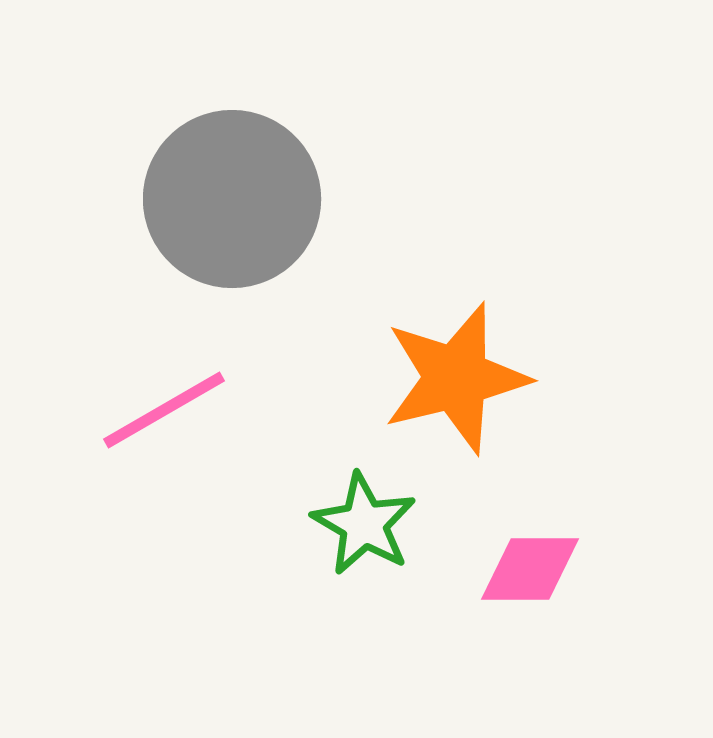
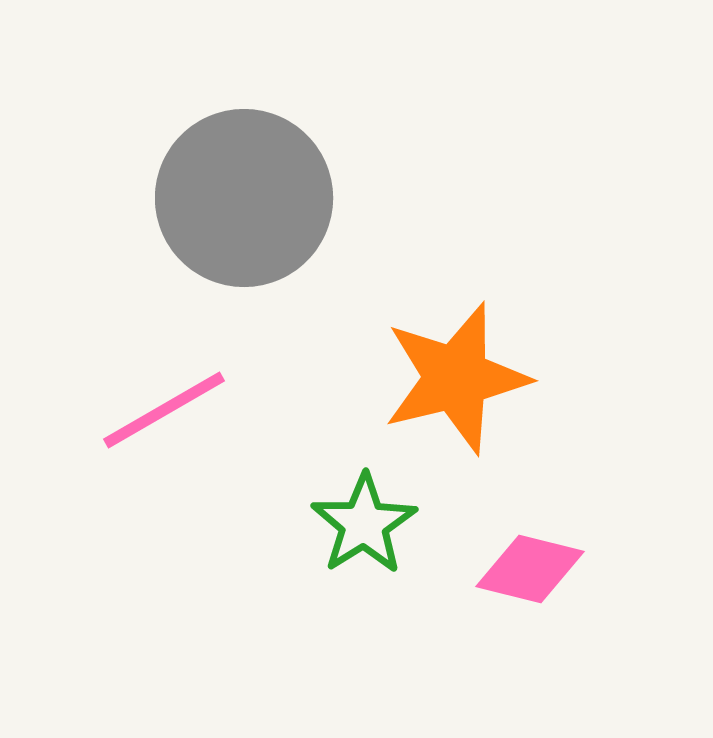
gray circle: moved 12 px right, 1 px up
green star: rotated 10 degrees clockwise
pink diamond: rotated 14 degrees clockwise
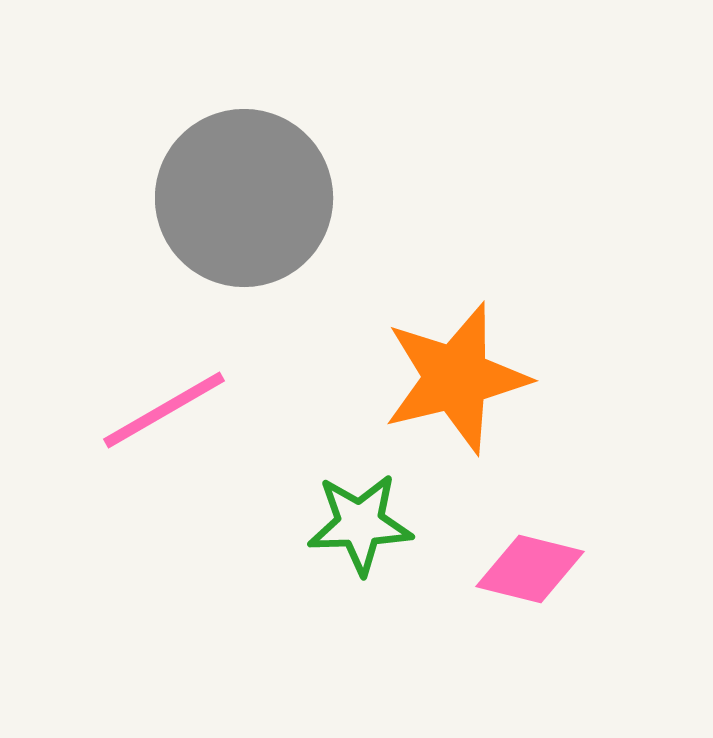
green star: moved 4 px left; rotated 30 degrees clockwise
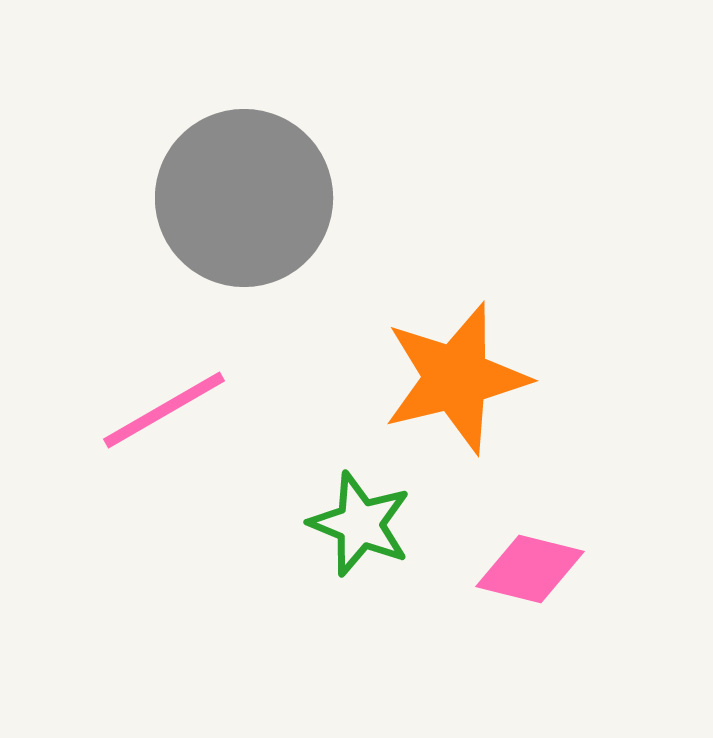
green star: rotated 24 degrees clockwise
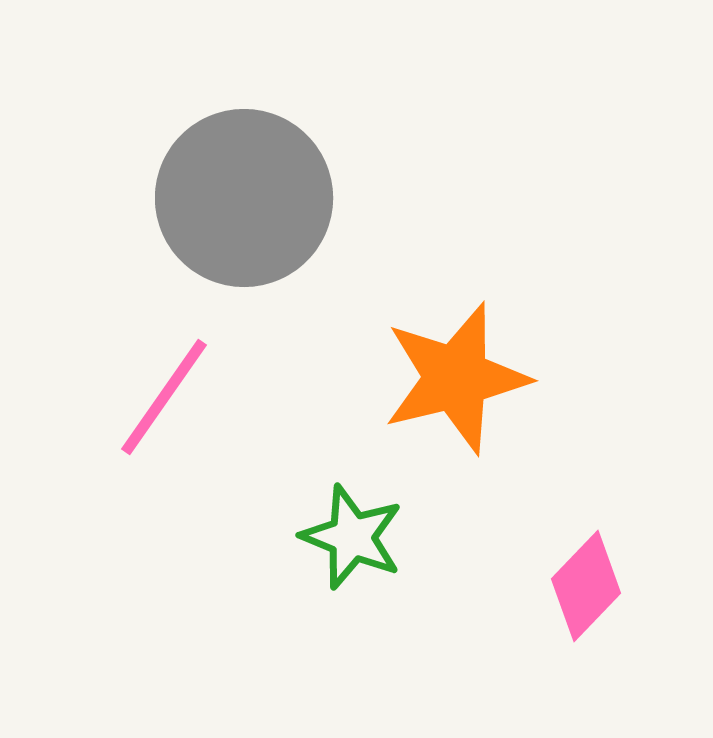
pink line: moved 13 px up; rotated 25 degrees counterclockwise
green star: moved 8 px left, 13 px down
pink diamond: moved 56 px right, 17 px down; rotated 60 degrees counterclockwise
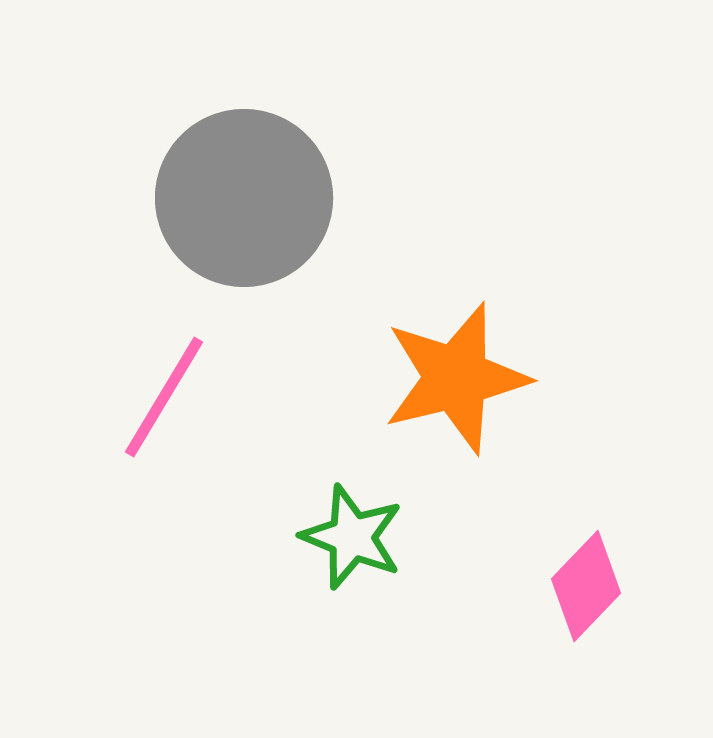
pink line: rotated 4 degrees counterclockwise
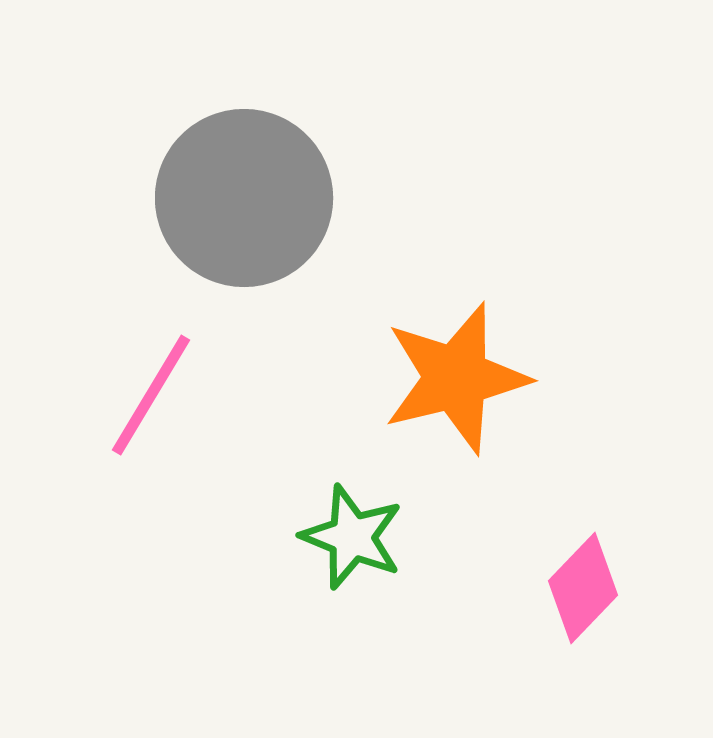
pink line: moved 13 px left, 2 px up
pink diamond: moved 3 px left, 2 px down
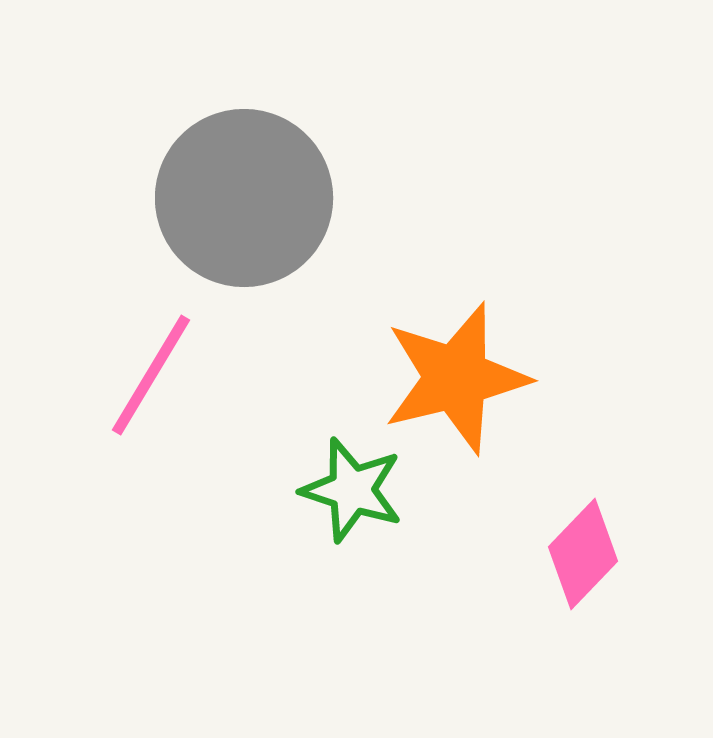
pink line: moved 20 px up
green star: moved 47 px up; rotated 4 degrees counterclockwise
pink diamond: moved 34 px up
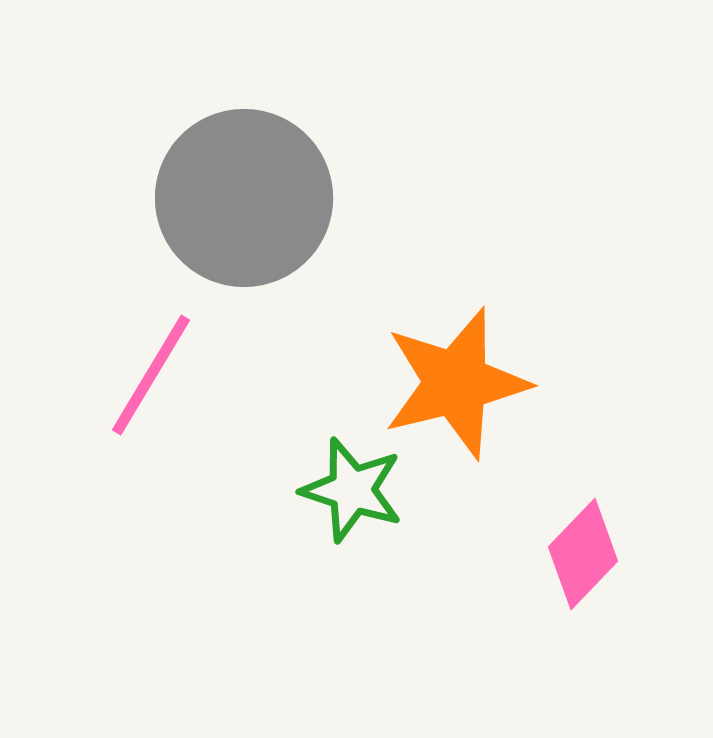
orange star: moved 5 px down
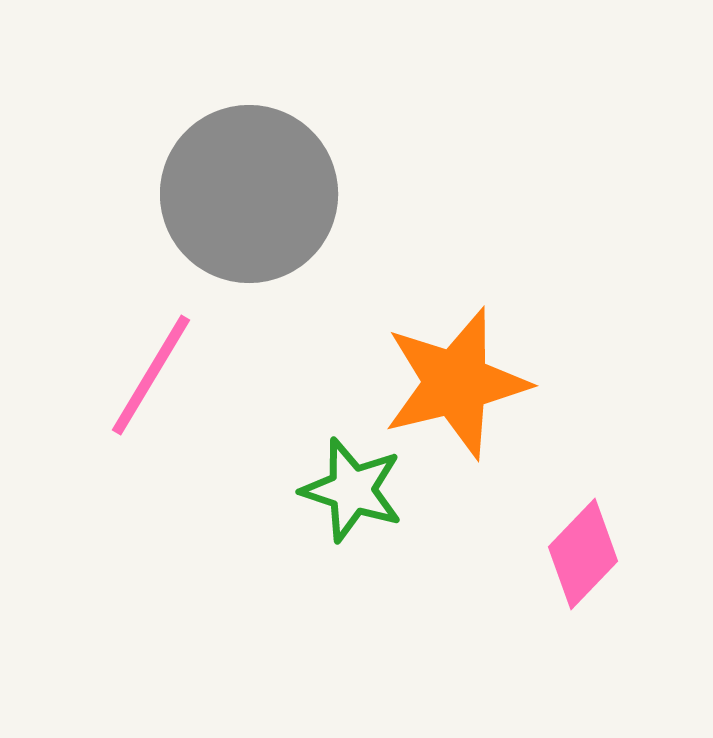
gray circle: moved 5 px right, 4 px up
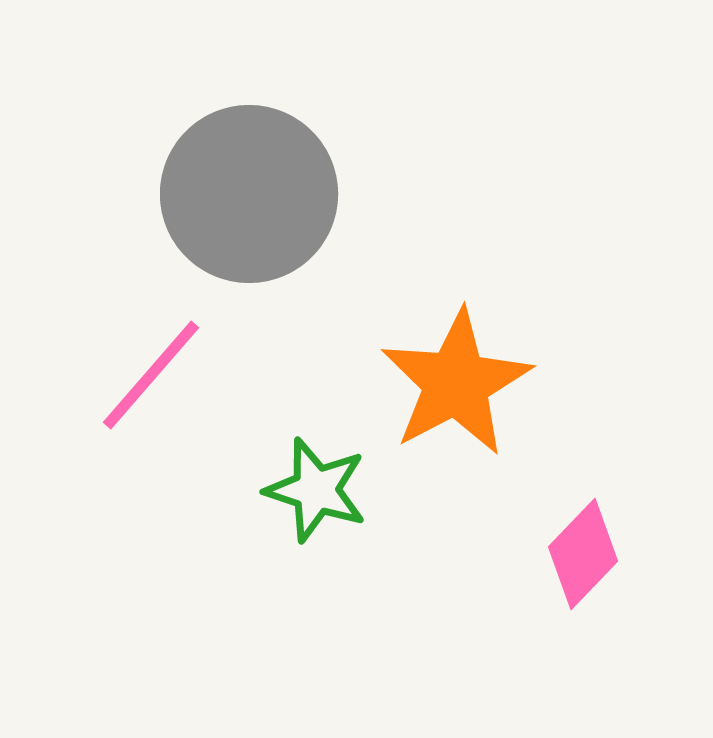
pink line: rotated 10 degrees clockwise
orange star: rotated 14 degrees counterclockwise
green star: moved 36 px left
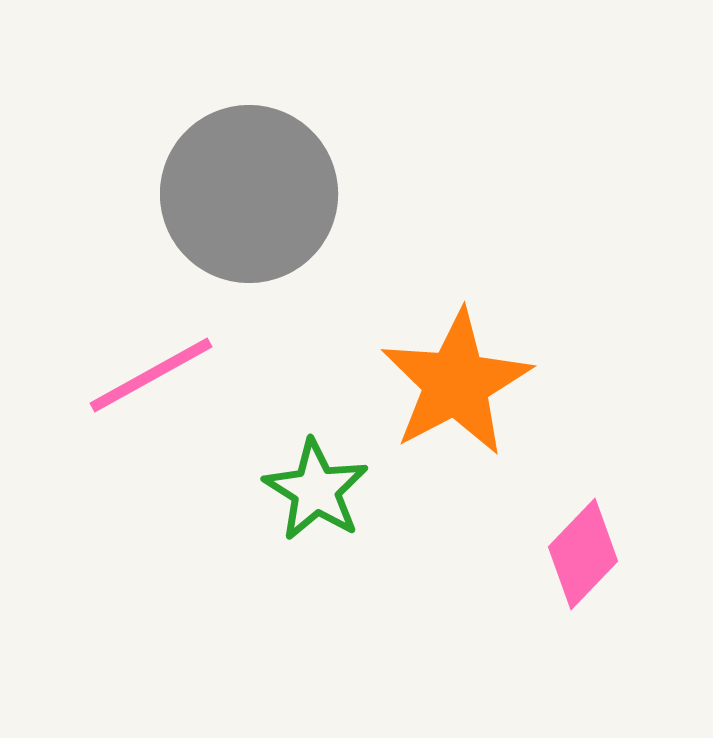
pink line: rotated 20 degrees clockwise
green star: rotated 14 degrees clockwise
